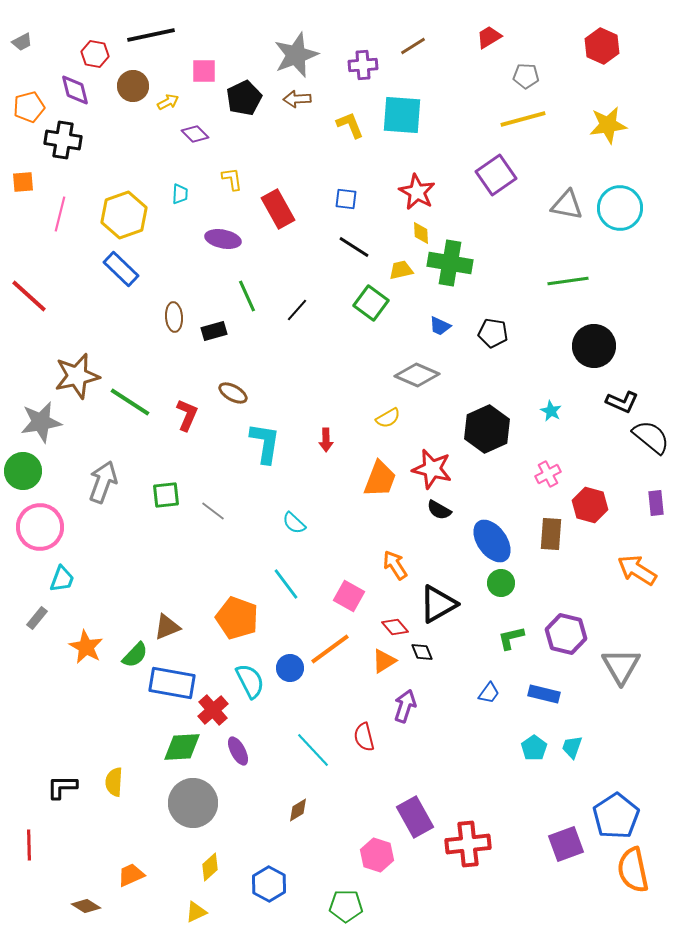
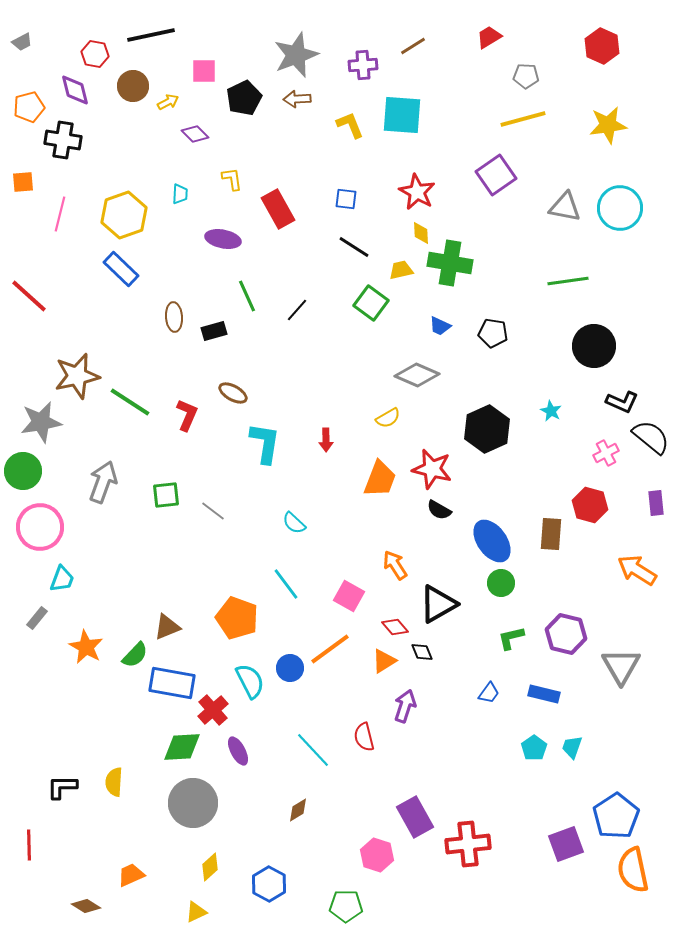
gray triangle at (567, 205): moved 2 px left, 2 px down
pink cross at (548, 474): moved 58 px right, 21 px up
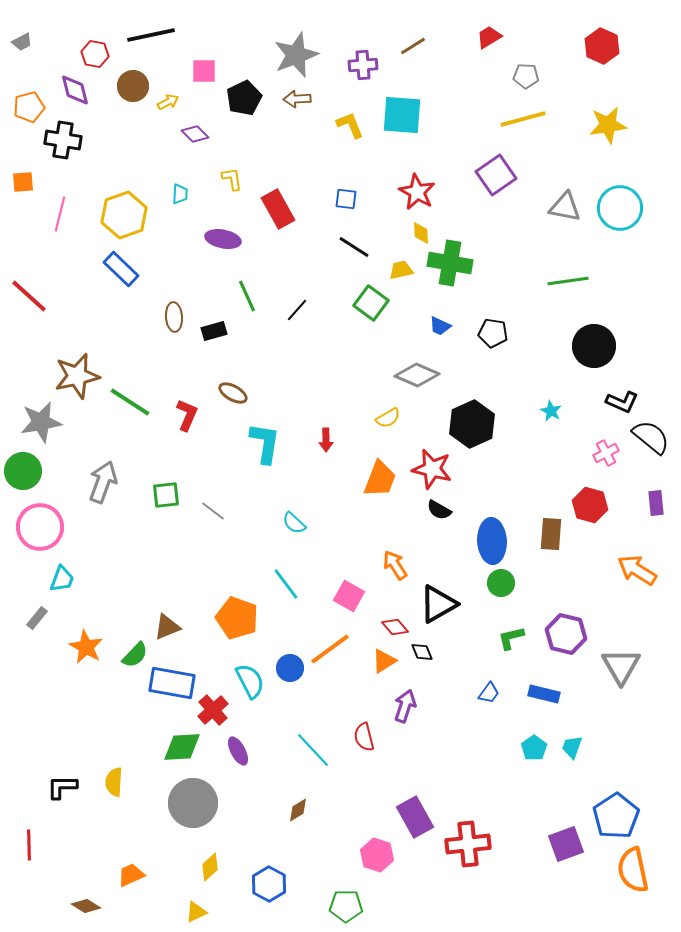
black hexagon at (487, 429): moved 15 px left, 5 px up
blue ellipse at (492, 541): rotated 33 degrees clockwise
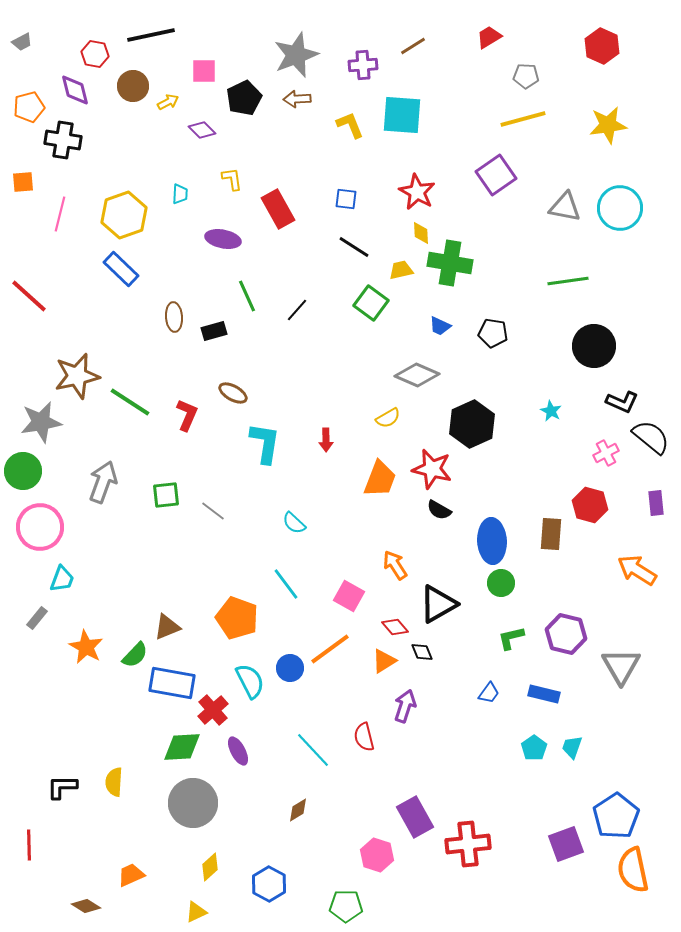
purple diamond at (195, 134): moved 7 px right, 4 px up
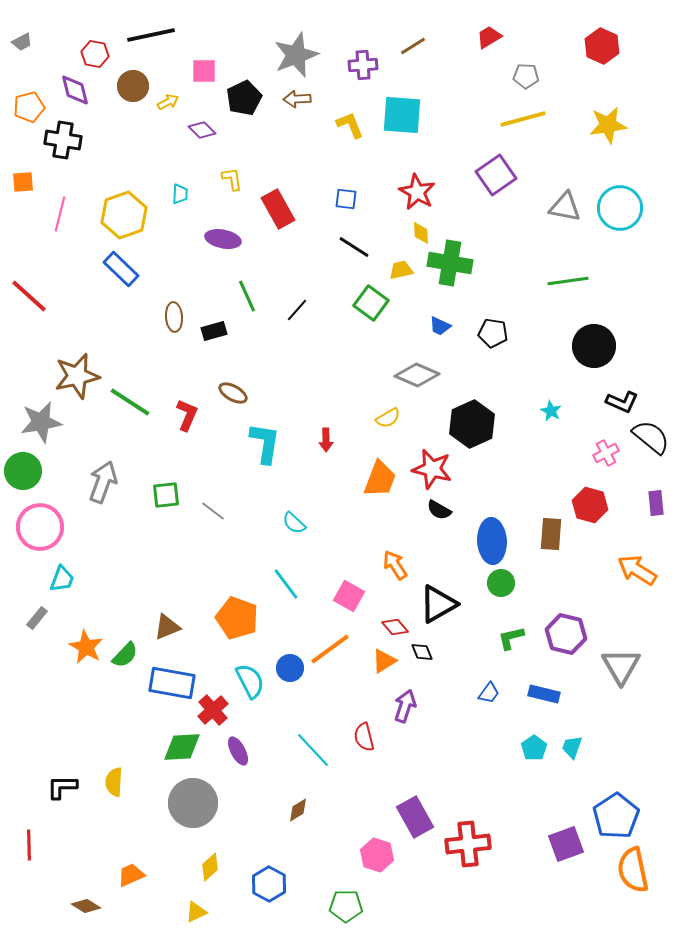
green semicircle at (135, 655): moved 10 px left
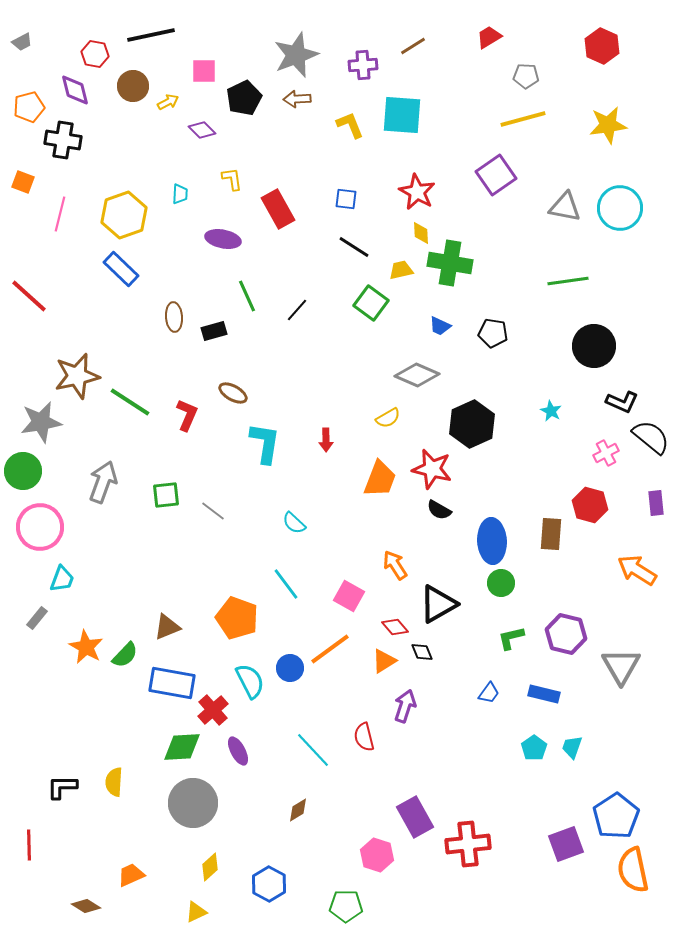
orange square at (23, 182): rotated 25 degrees clockwise
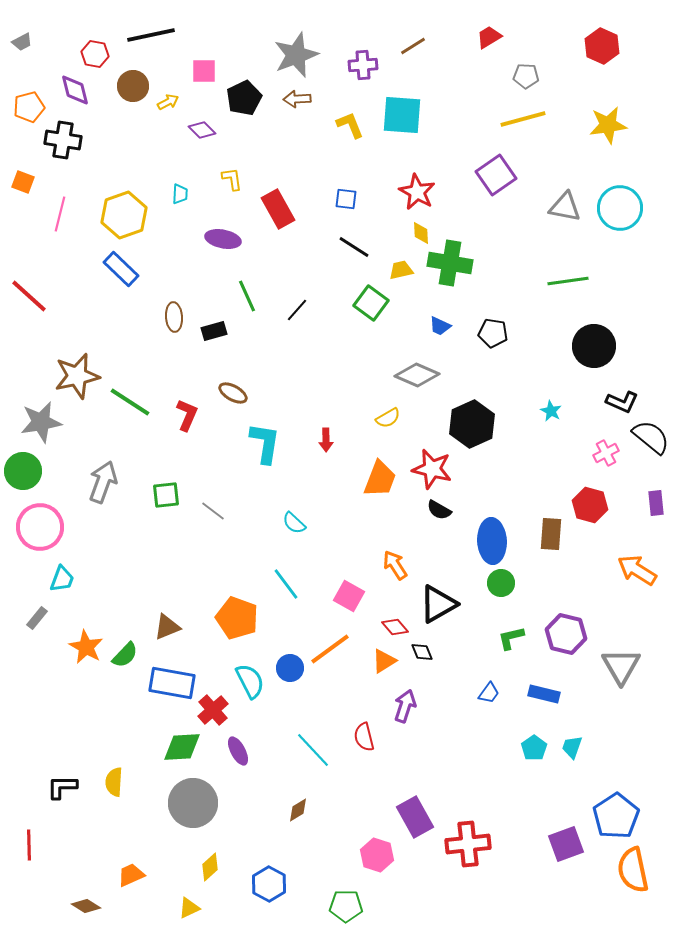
yellow triangle at (196, 912): moved 7 px left, 4 px up
